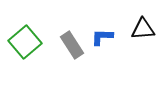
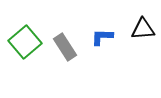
gray rectangle: moved 7 px left, 2 px down
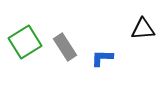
blue L-shape: moved 21 px down
green square: rotated 8 degrees clockwise
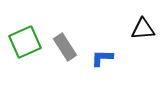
green square: rotated 8 degrees clockwise
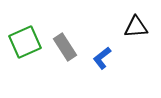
black triangle: moved 7 px left, 2 px up
blue L-shape: rotated 40 degrees counterclockwise
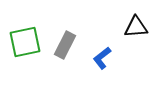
green square: rotated 12 degrees clockwise
gray rectangle: moved 2 px up; rotated 60 degrees clockwise
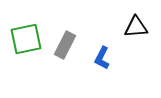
green square: moved 1 px right, 3 px up
blue L-shape: rotated 25 degrees counterclockwise
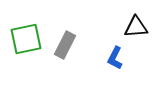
blue L-shape: moved 13 px right
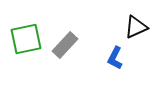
black triangle: rotated 20 degrees counterclockwise
gray rectangle: rotated 16 degrees clockwise
